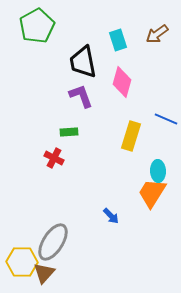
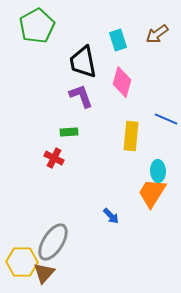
yellow rectangle: rotated 12 degrees counterclockwise
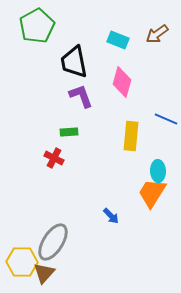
cyan rectangle: rotated 50 degrees counterclockwise
black trapezoid: moved 9 px left
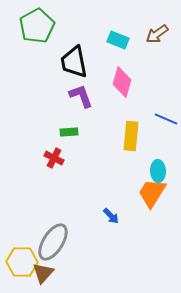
brown triangle: moved 1 px left
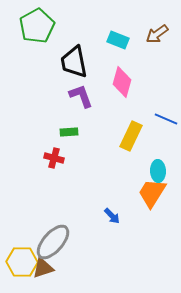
yellow rectangle: rotated 20 degrees clockwise
red cross: rotated 12 degrees counterclockwise
blue arrow: moved 1 px right
gray ellipse: rotated 9 degrees clockwise
brown triangle: moved 5 px up; rotated 30 degrees clockwise
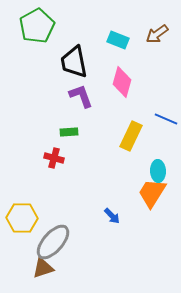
yellow hexagon: moved 44 px up
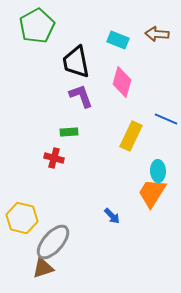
brown arrow: rotated 40 degrees clockwise
black trapezoid: moved 2 px right
yellow hexagon: rotated 12 degrees clockwise
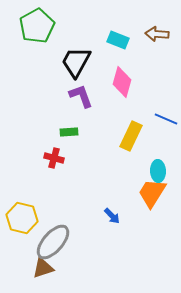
black trapezoid: rotated 40 degrees clockwise
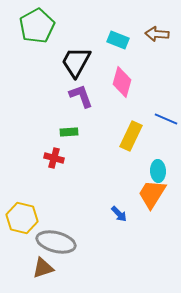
orange trapezoid: moved 1 px down
blue arrow: moved 7 px right, 2 px up
gray ellipse: moved 3 px right; rotated 63 degrees clockwise
